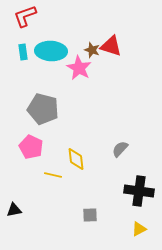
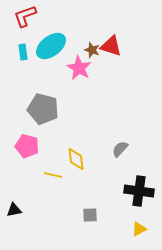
cyan ellipse: moved 5 px up; rotated 40 degrees counterclockwise
pink pentagon: moved 4 px left, 1 px up; rotated 10 degrees counterclockwise
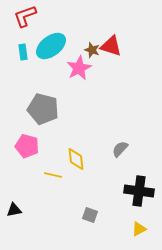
pink star: rotated 15 degrees clockwise
gray square: rotated 21 degrees clockwise
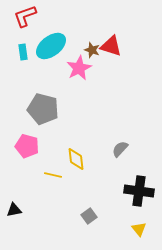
gray square: moved 1 px left, 1 px down; rotated 35 degrees clockwise
yellow triangle: rotated 42 degrees counterclockwise
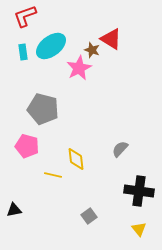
red triangle: moved 7 px up; rotated 15 degrees clockwise
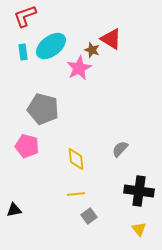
yellow line: moved 23 px right, 19 px down; rotated 18 degrees counterclockwise
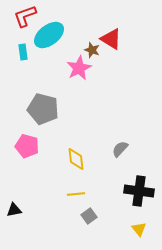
cyan ellipse: moved 2 px left, 11 px up
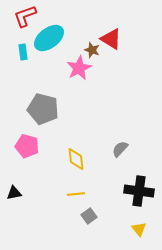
cyan ellipse: moved 3 px down
black triangle: moved 17 px up
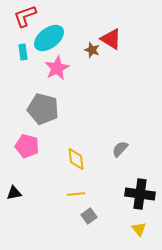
pink star: moved 22 px left
black cross: moved 1 px right, 3 px down
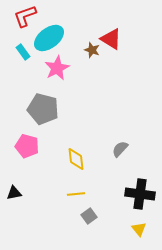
cyan rectangle: rotated 28 degrees counterclockwise
